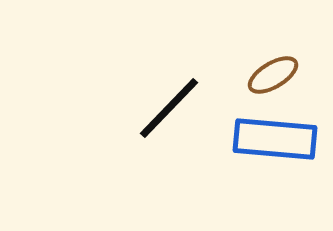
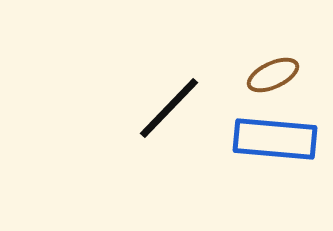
brown ellipse: rotated 6 degrees clockwise
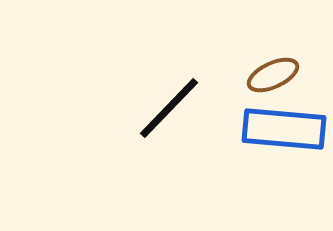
blue rectangle: moved 9 px right, 10 px up
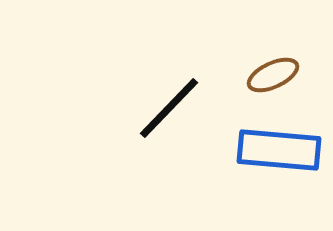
blue rectangle: moved 5 px left, 21 px down
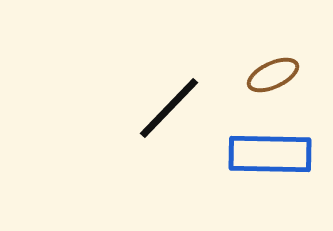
blue rectangle: moved 9 px left, 4 px down; rotated 4 degrees counterclockwise
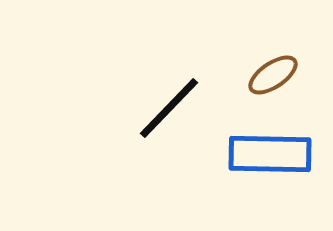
brown ellipse: rotated 9 degrees counterclockwise
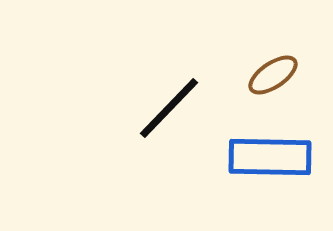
blue rectangle: moved 3 px down
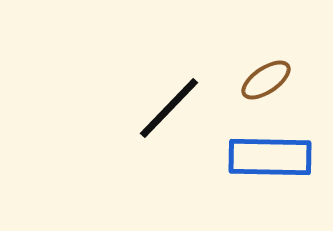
brown ellipse: moved 7 px left, 5 px down
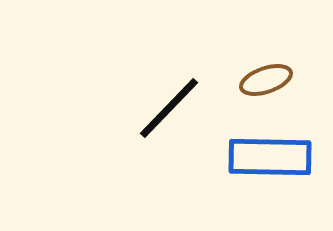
brown ellipse: rotated 15 degrees clockwise
